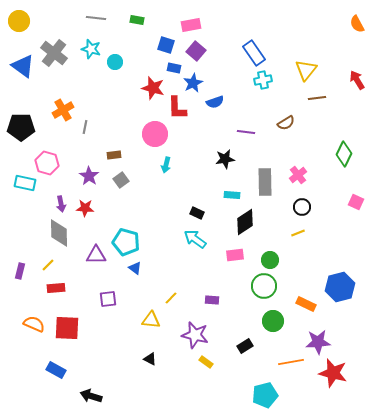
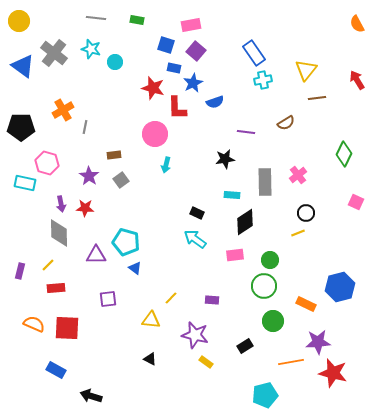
black circle at (302, 207): moved 4 px right, 6 px down
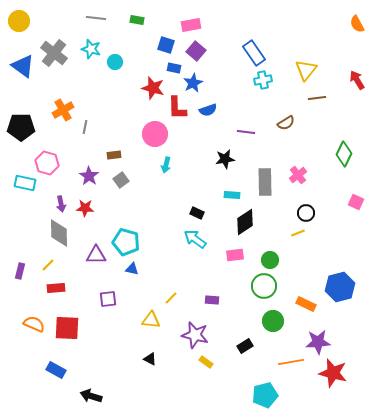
blue semicircle at (215, 102): moved 7 px left, 8 px down
blue triangle at (135, 268): moved 3 px left, 1 px down; rotated 24 degrees counterclockwise
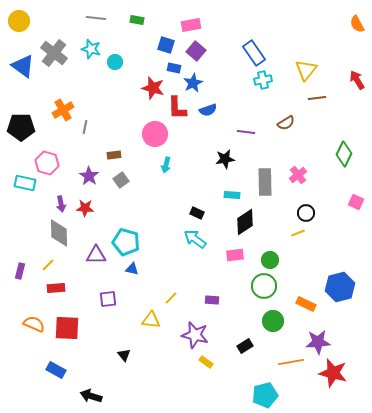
black triangle at (150, 359): moved 26 px left, 4 px up; rotated 24 degrees clockwise
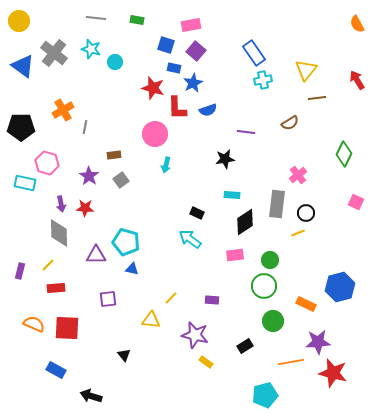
brown semicircle at (286, 123): moved 4 px right
gray rectangle at (265, 182): moved 12 px right, 22 px down; rotated 8 degrees clockwise
cyan arrow at (195, 239): moved 5 px left
